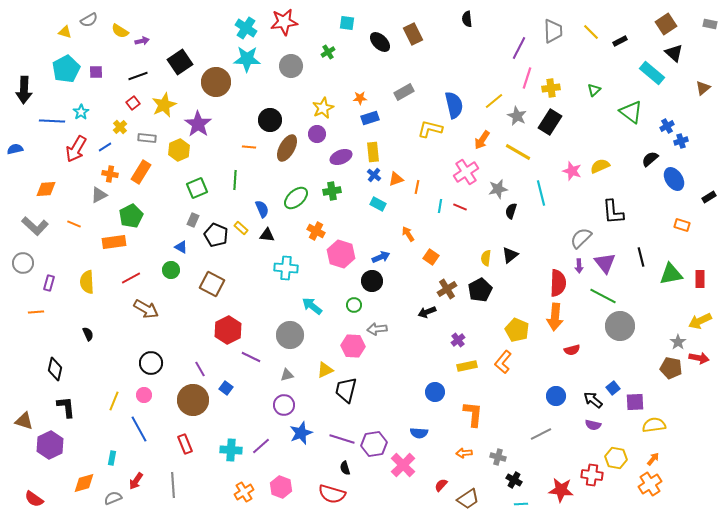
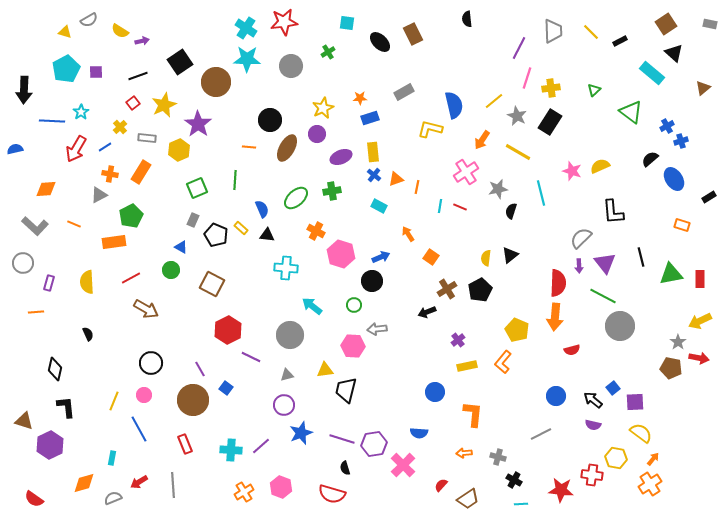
cyan rectangle at (378, 204): moved 1 px right, 2 px down
yellow triangle at (325, 370): rotated 18 degrees clockwise
yellow semicircle at (654, 425): moved 13 px left, 8 px down; rotated 45 degrees clockwise
red arrow at (136, 481): moved 3 px right, 1 px down; rotated 24 degrees clockwise
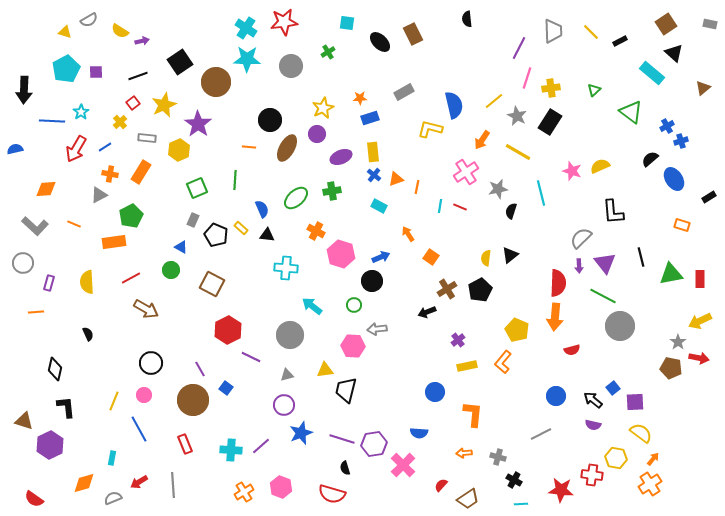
yellow cross at (120, 127): moved 5 px up
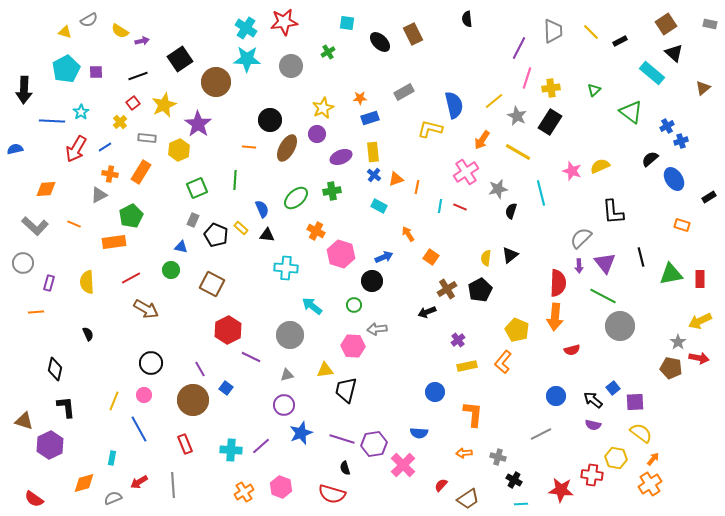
black square at (180, 62): moved 3 px up
blue triangle at (181, 247): rotated 16 degrees counterclockwise
blue arrow at (381, 257): moved 3 px right
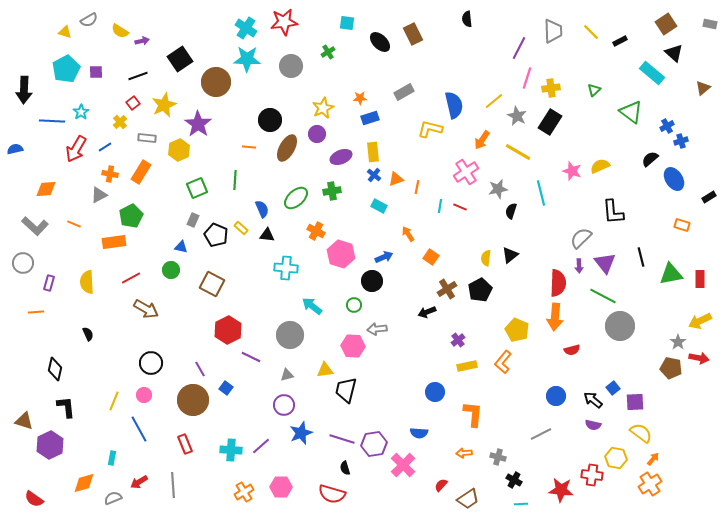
pink hexagon at (281, 487): rotated 20 degrees counterclockwise
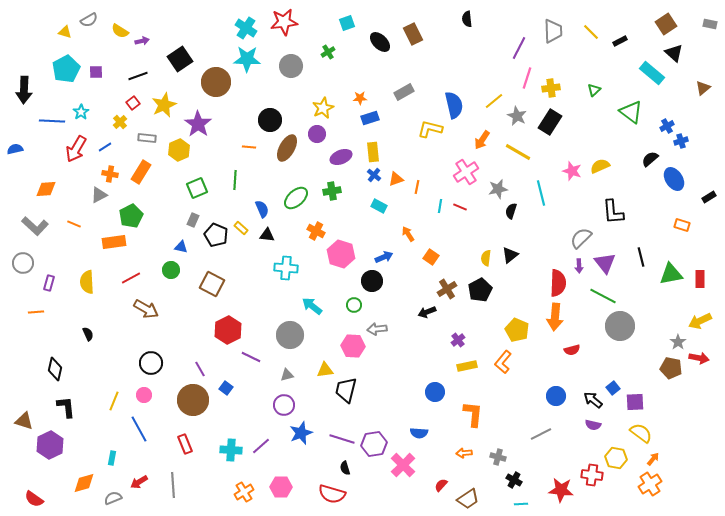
cyan square at (347, 23): rotated 28 degrees counterclockwise
